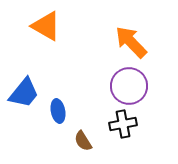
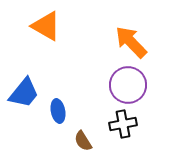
purple circle: moved 1 px left, 1 px up
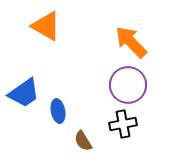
blue trapezoid: rotated 16 degrees clockwise
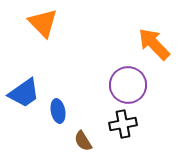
orange triangle: moved 3 px left, 3 px up; rotated 16 degrees clockwise
orange arrow: moved 23 px right, 2 px down
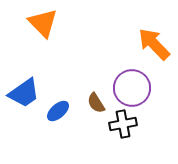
purple circle: moved 4 px right, 3 px down
blue ellipse: rotated 60 degrees clockwise
brown semicircle: moved 13 px right, 38 px up
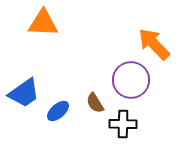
orange triangle: rotated 44 degrees counterclockwise
purple circle: moved 1 px left, 8 px up
brown semicircle: moved 1 px left
black cross: rotated 12 degrees clockwise
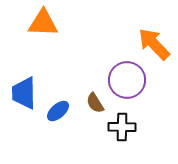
purple circle: moved 4 px left
blue trapezoid: rotated 124 degrees clockwise
black cross: moved 1 px left, 3 px down
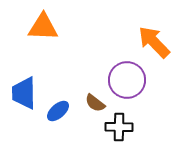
orange triangle: moved 4 px down
orange arrow: moved 2 px up
brown semicircle: rotated 20 degrees counterclockwise
black cross: moved 3 px left
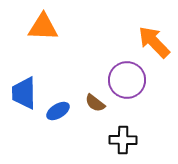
blue ellipse: rotated 10 degrees clockwise
black cross: moved 4 px right, 13 px down
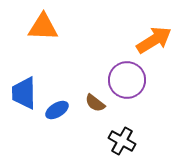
orange arrow: moved 2 px up; rotated 102 degrees clockwise
blue ellipse: moved 1 px left, 1 px up
black cross: moved 1 px left, 1 px down; rotated 28 degrees clockwise
